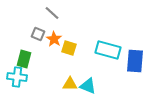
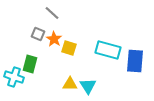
green rectangle: moved 6 px right, 5 px down
cyan cross: moved 3 px left; rotated 12 degrees clockwise
cyan triangle: rotated 36 degrees clockwise
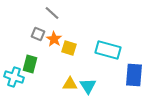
blue rectangle: moved 1 px left, 14 px down
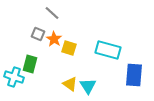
yellow triangle: rotated 35 degrees clockwise
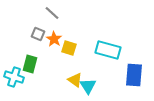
yellow triangle: moved 5 px right, 4 px up
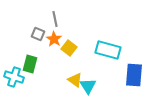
gray line: moved 3 px right, 6 px down; rotated 35 degrees clockwise
yellow square: rotated 21 degrees clockwise
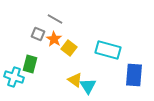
gray line: rotated 49 degrees counterclockwise
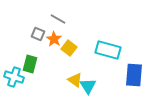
gray line: moved 3 px right
